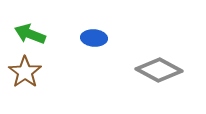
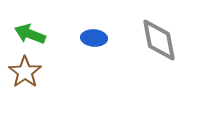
gray diamond: moved 30 px up; rotated 51 degrees clockwise
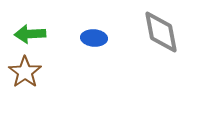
green arrow: rotated 24 degrees counterclockwise
gray diamond: moved 2 px right, 8 px up
